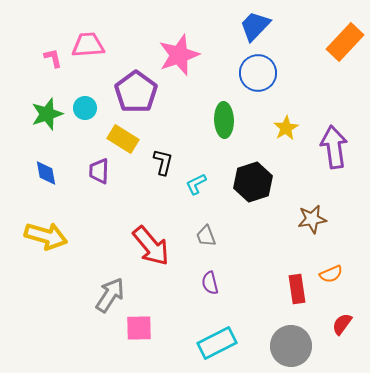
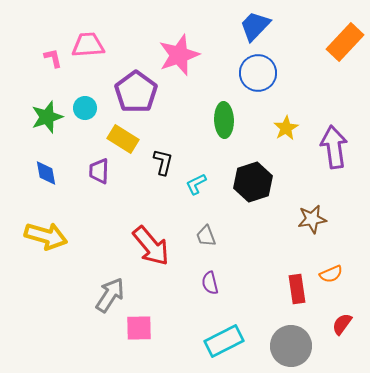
green star: moved 3 px down
cyan rectangle: moved 7 px right, 2 px up
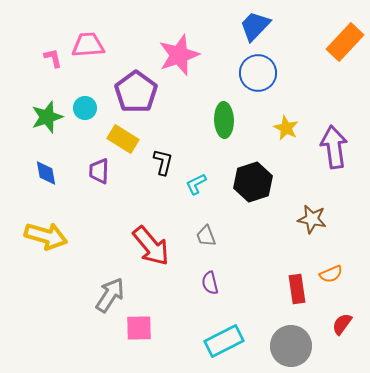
yellow star: rotated 15 degrees counterclockwise
brown star: rotated 20 degrees clockwise
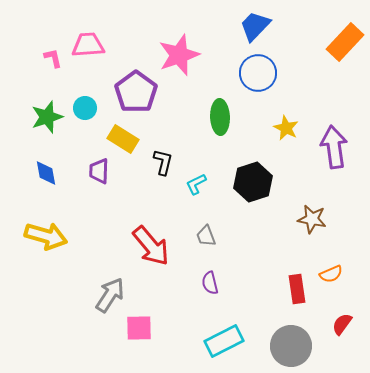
green ellipse: moved 4 px left, 3 px up
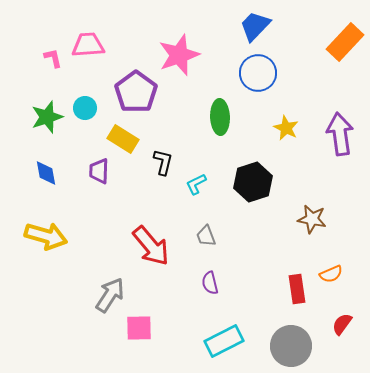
purple arrow: moved 6 px right, 13 px up
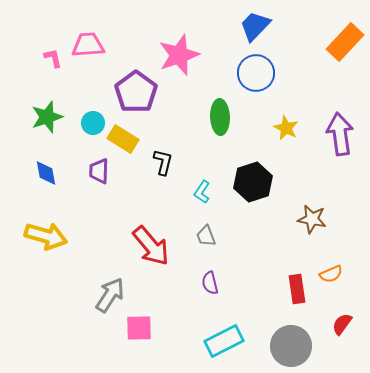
blue circle: moved 2 px left
cyan circle: moved 8 px right, 15 px down
cyan L-shape: moved 6 px right, 8 px down; rotated 30 degrees counterclockwise
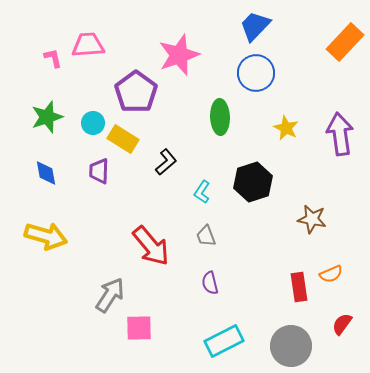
black L-shape: moved 3 px right; rotated 36 degrees clockwise
red rectangle: moved 2 px right, 2 px up
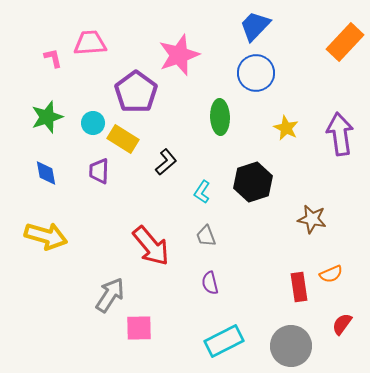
pink trapezoid: moved 2 px right, 2 px up
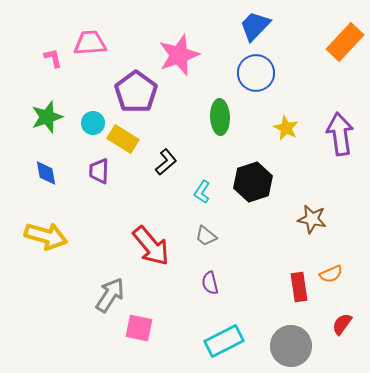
gray trapezoid: rotated 30 degrees counterclockwise
pink square: rotated 12 degrees clockwise
